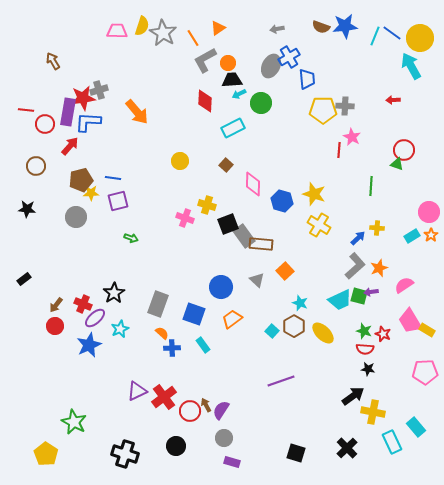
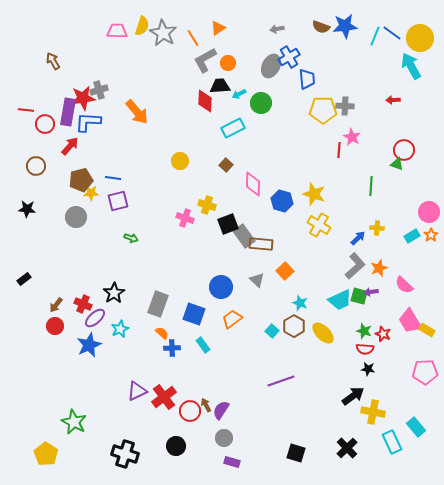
black trapezoid at (232, 80): moved 12 px left, 6 px down
pink semicircle at (404, 285): rotated 102 degrees counterclockwise
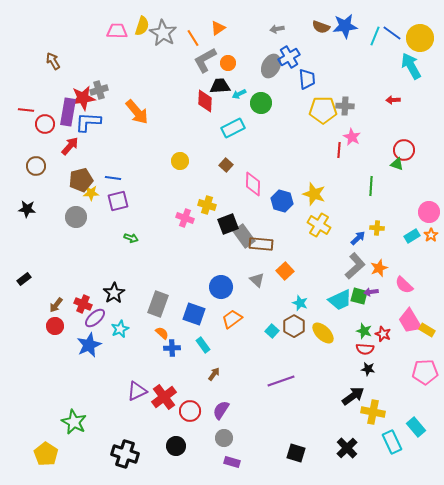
brown arrow at (206, 405): moved 8 px right, 31 px up; rotated 64 degrees clockwise
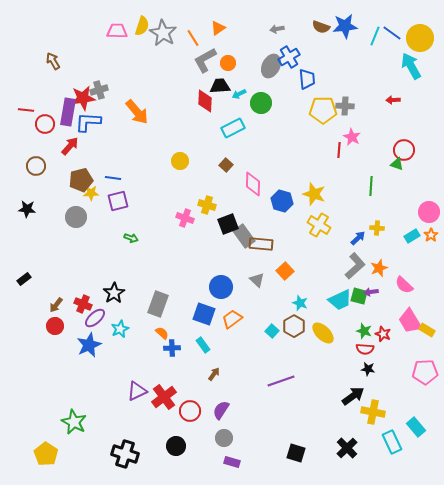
blue square at (194, 314): moved 10 px right
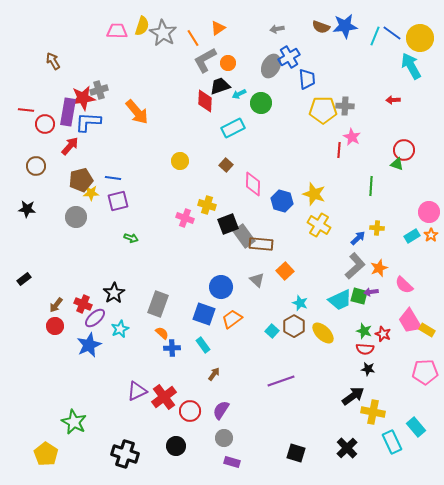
black trapezoid at (220, 86): rotated 15 degrees counterclockwise
